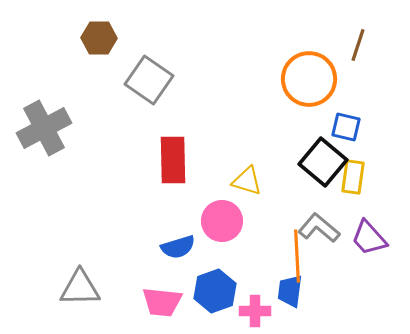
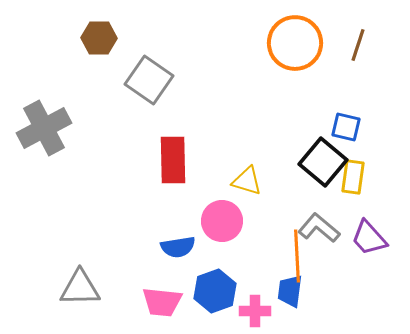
orange circle: moved 14 px left, 36 px up
blue semicircle: rotated 8 degrees clockwise
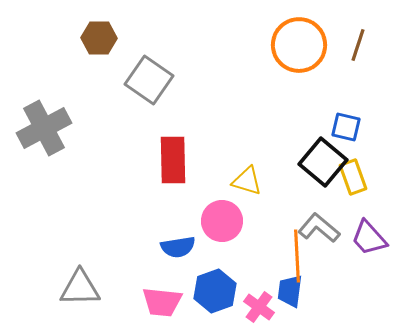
orange circle: moved 4 px right, 2 px down
yellow rectangle: rotated 28 degrees counterclockwise
pink cross: moved 4 px right, 4 px up; rotated 36 degrees clockwise
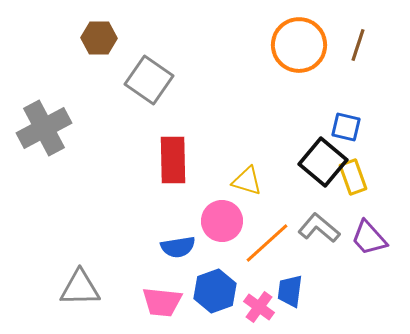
orange line: moved 30 px left, 13 px up; rotated 51 degrees clockwise
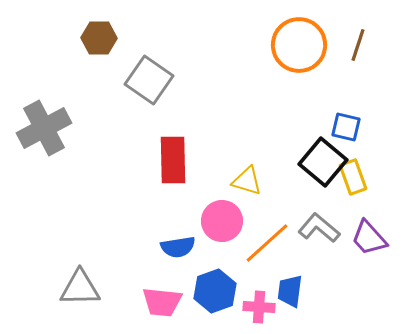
pink cross: rotated 32 degrees counterclockwise
